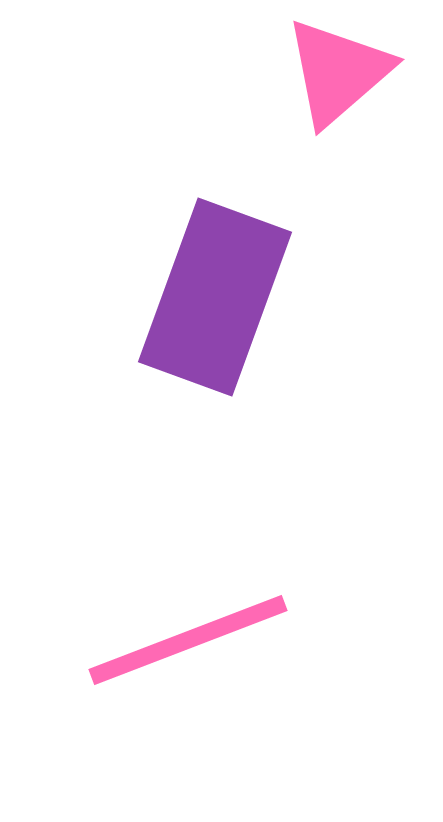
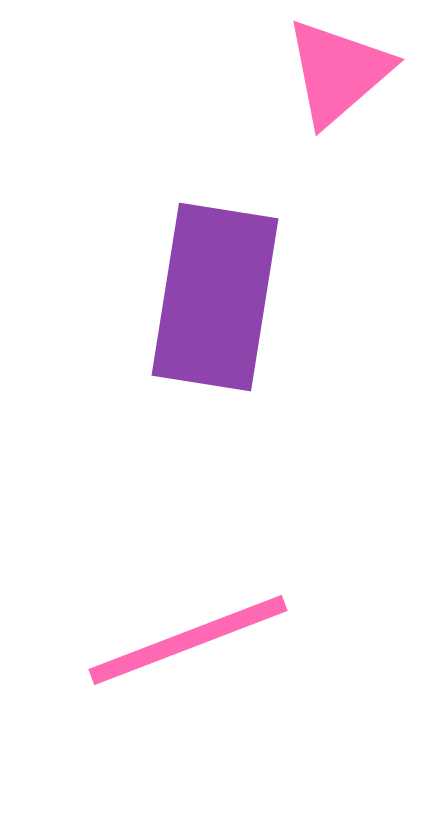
purple rectangle: rotated 11 degrees counterclockwise
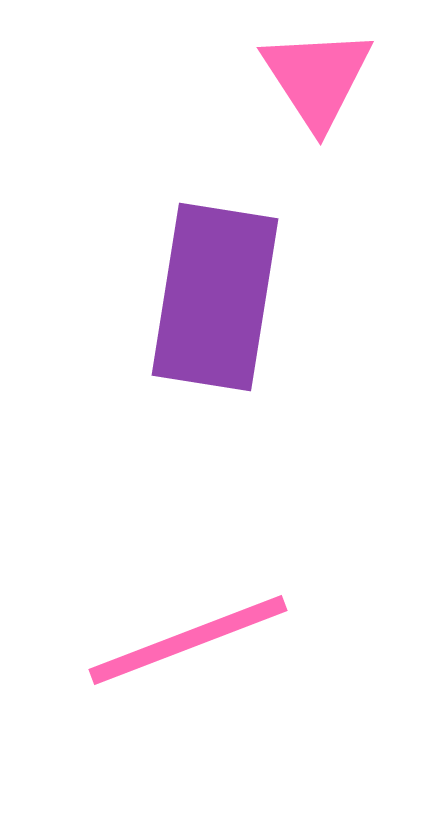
pink triangle: moved 21 px left, 6 px down; rotated 22 degrees counterclockwise
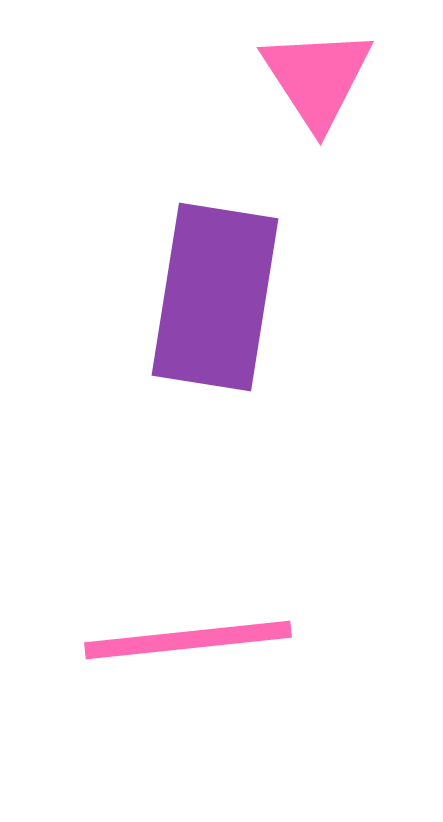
pink line: rotated 15 degrees clockwise
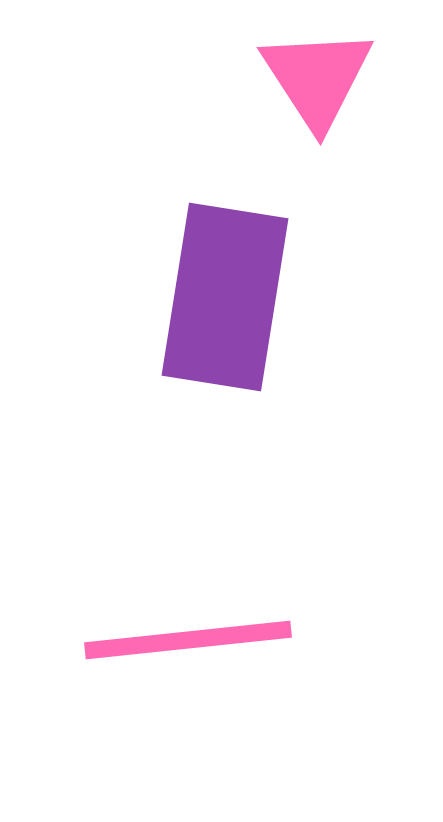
purple rectangle: moved 10 px right
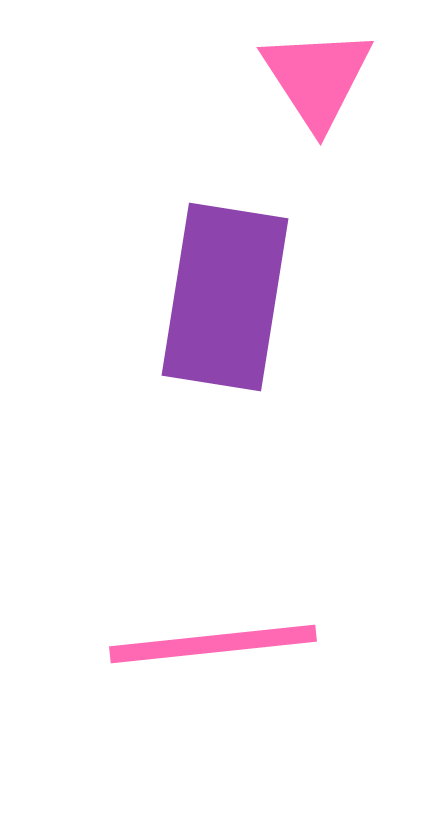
pink line: moved 25 px right, 4 px down
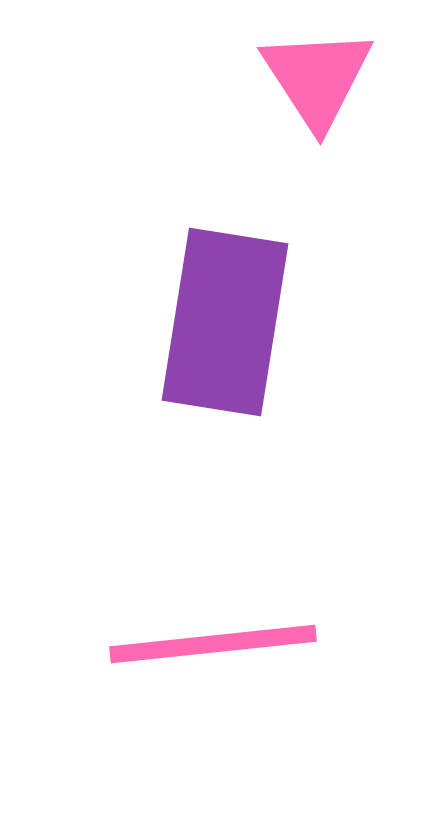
purple rectangle: moved 25 px down
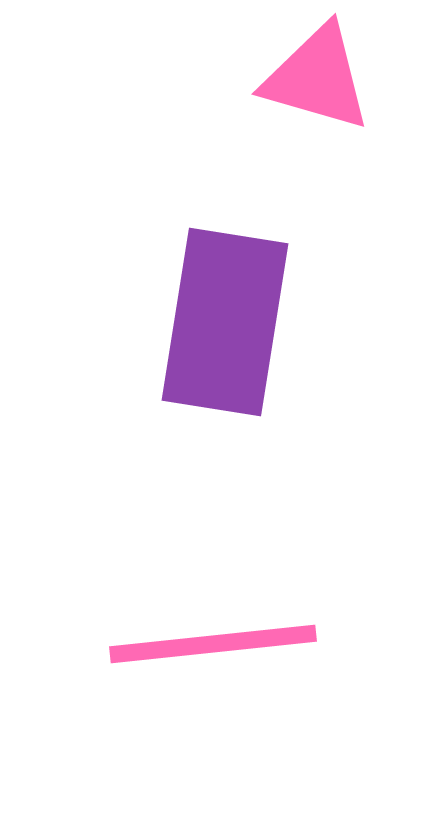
pink triangle: rotated 41 degrees counterclockwise
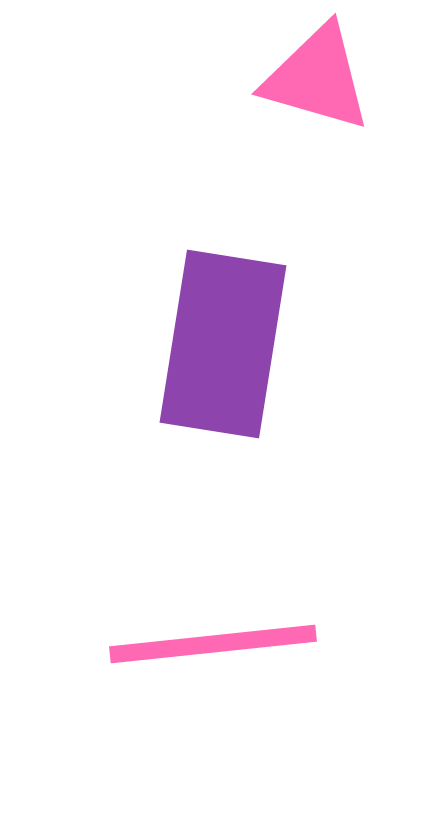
purple rectangle: moved 2 px left, 22 px down
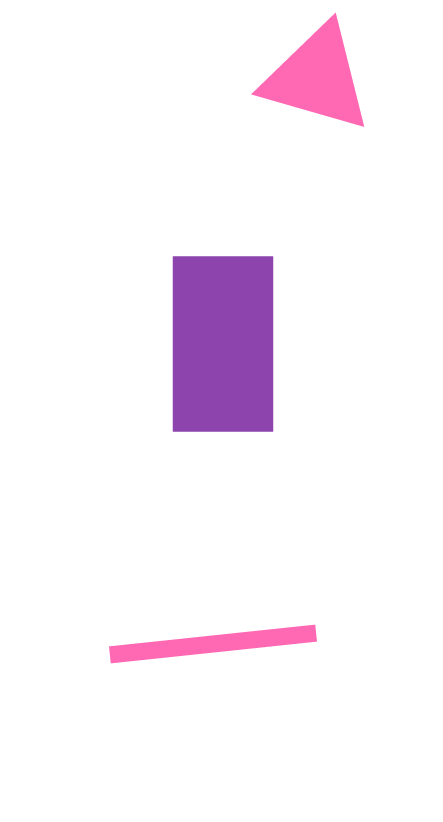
purple rectangle: rotated 9 degrees counterclockwise
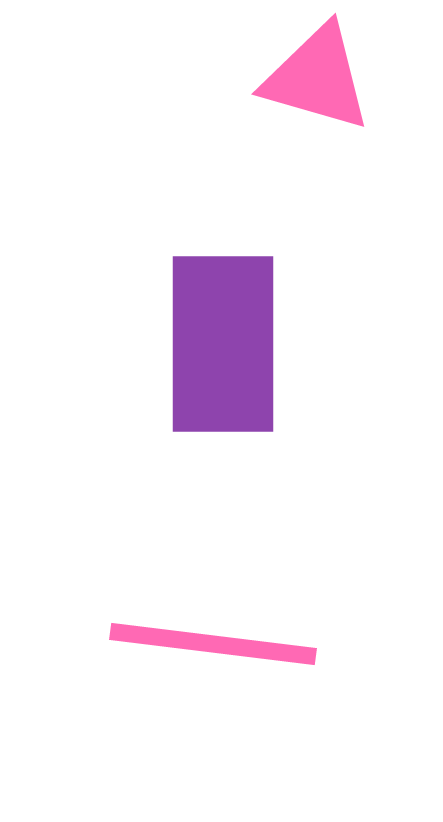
pink line: rotated 13 degrees clockwise
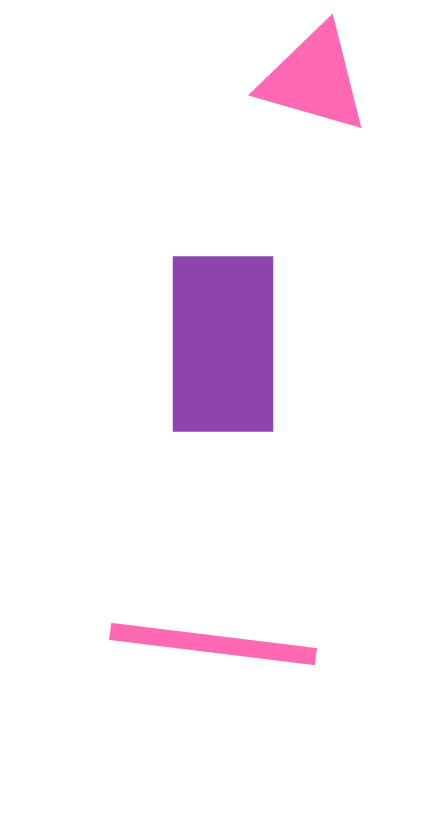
pink triangle: moved 3 px left, 1 px down
